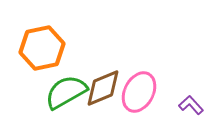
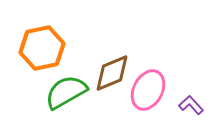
brown diamond: moved 9 px right, 15 px up
pink ellipse: moved 9 px right, 2 px up
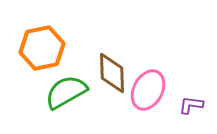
brown diamond: rotated 69 degrees counterclockwise
purple L-shape: rotated 40 degrees counterclockwise
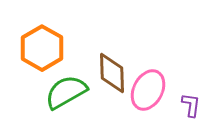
orange hexagon: rotated 18 degrees counterclockwise
purple L-shape: rotated 90 degrees clockwise
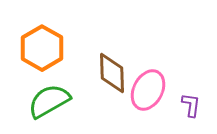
green semicircle: moved 17 px left, 9 px down
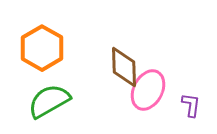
brown diamond: moved 12 px right, 6 px up
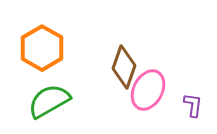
brown diamond: rotated 21 degrees clockwise
purple L-shape: moved 2 px right
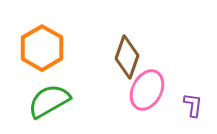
brown diamond: moved 3 px right, 10 px up
pink ellipse: moved 1 px left
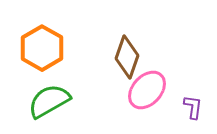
pink ellipse: rotated 15 degrees clockwise
purple L-shape: moved 2 px down
